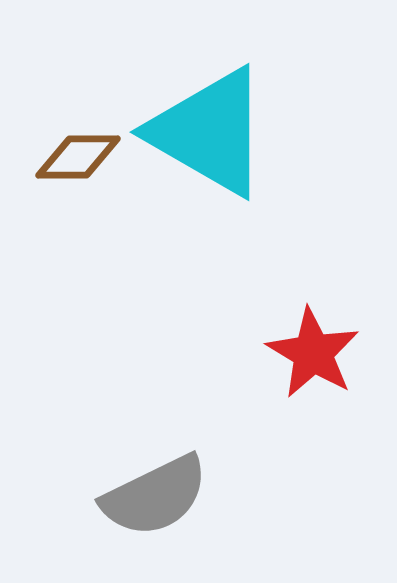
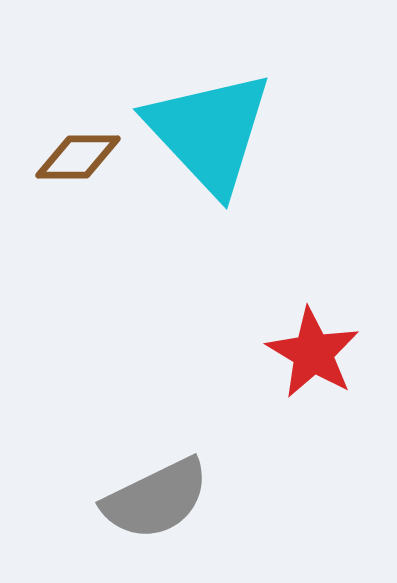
cyan triangle: rotated 17 degrees clockwise
gray semicircle: moved 1 px right, 3 px down
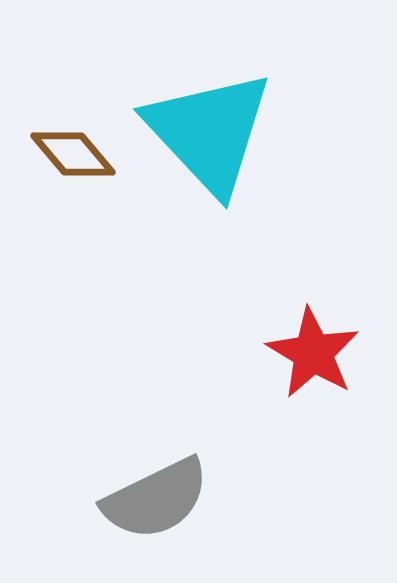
brown diamond: moved 5 px left, 3 px up; rotated 50 degrees clockwise
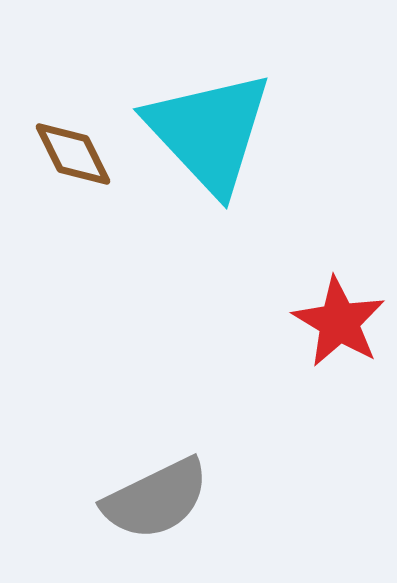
brown diamond: rotated 14 degrees clockwise
red star: moved 26 px right, 31 px up
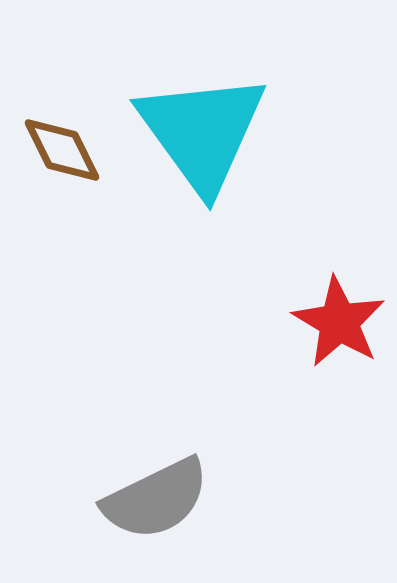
cyan triangle: moved 7 px left; rotated 7 degrees clockwise
brown diamond: moved 11 px left, 4 px up
